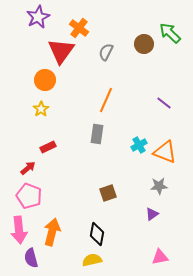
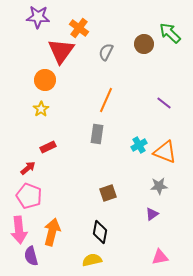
purple star: rotated 30 degrees clockwise
black diamond: moved 3 px right, 2 px up
purple semicircle: moved 2 px up
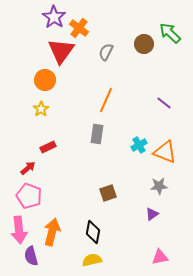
purple star: moved 16 px right; rotated 30 degrees clockwise
black diamond: moved 7 px left
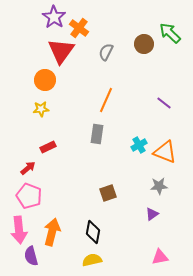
yellow star: rotated 28 degrees clockwise
